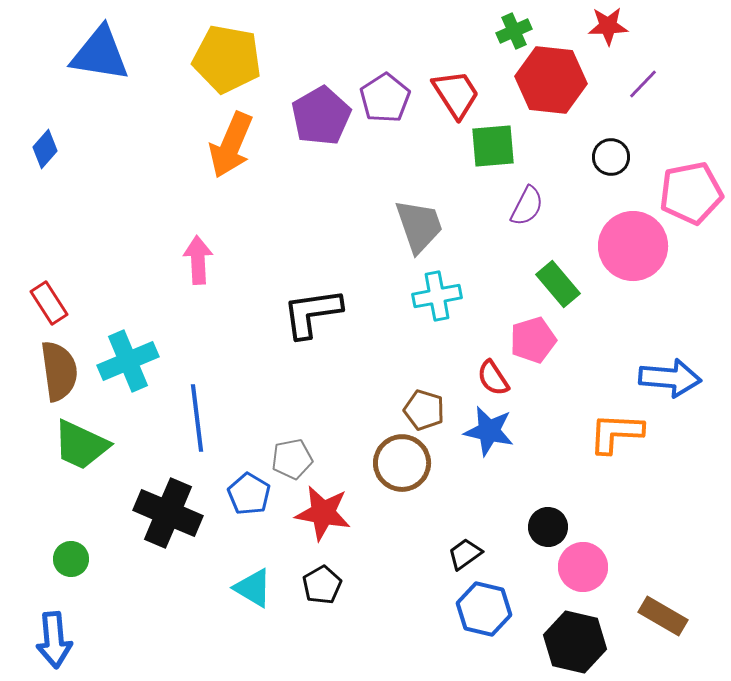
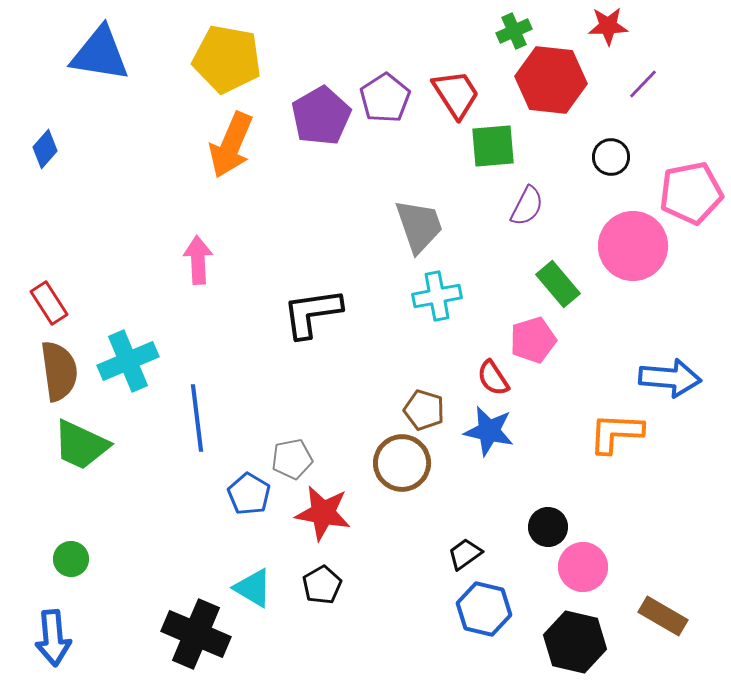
black cross at (168, 513): moved 28 px right, 121 px down
blue arrow at (54, 640): moved 1 px left, 2 px up
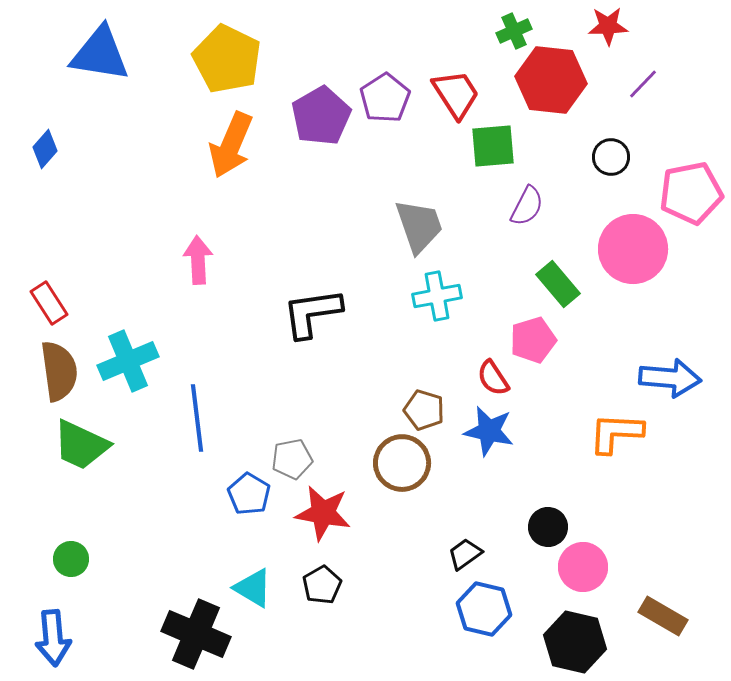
yellow pentagon at (227, 59): rotated 16 degrees clockwise
pink circle at (633, 246): moved 3 px down
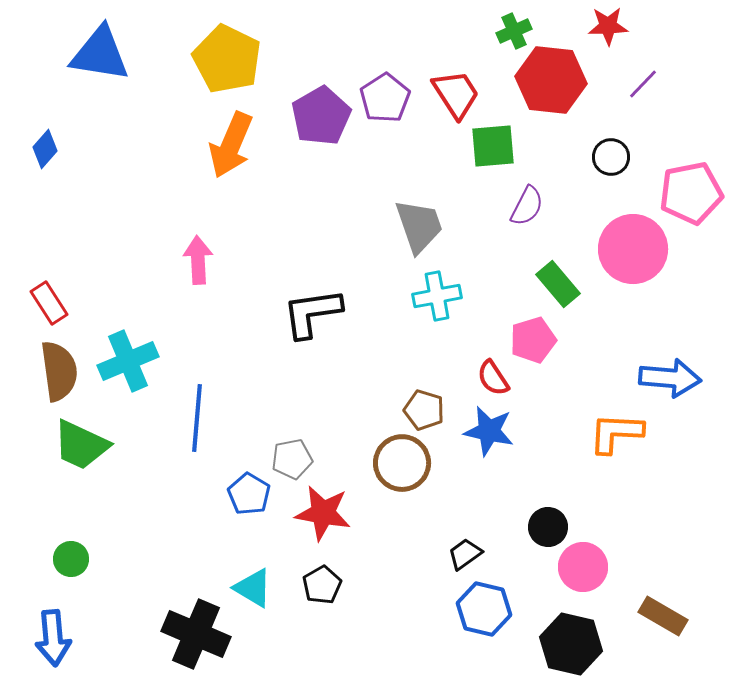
blue line at (197, 418): rotated 12 degrees clockwise
black hexagon at (575, 642): moved 4 px left, 2 px down
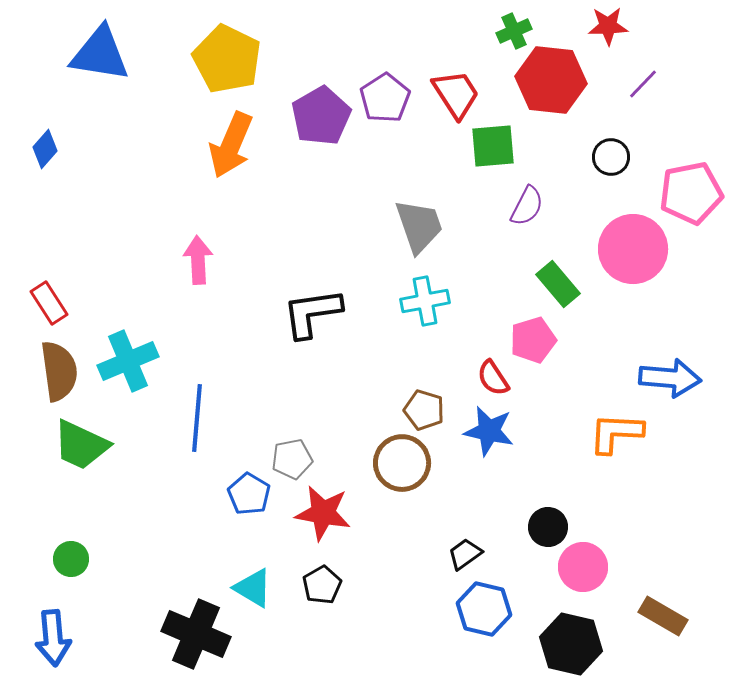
cyan cross at (437, 296): moved 12 px left, 5 px down
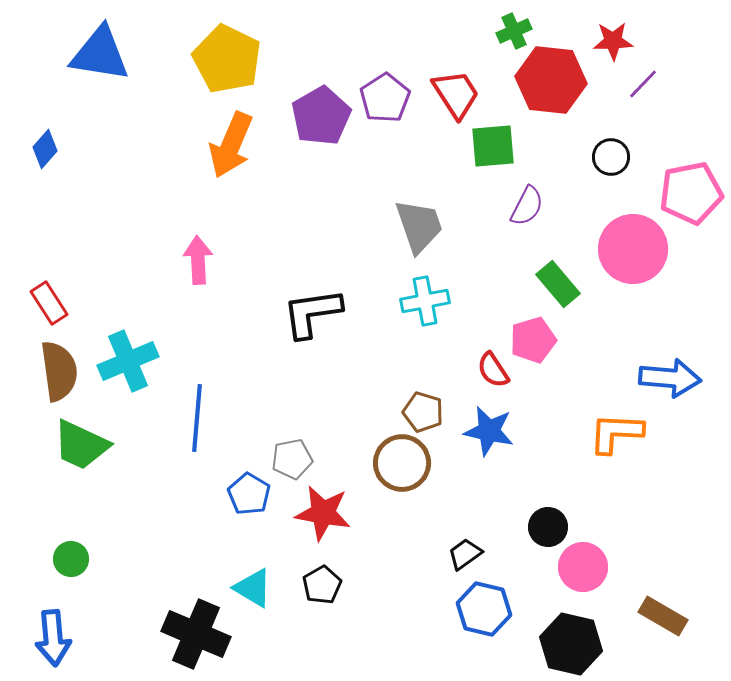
red star at (608, 26): moved 5 px right, 15 px down
red semicircle at (493, 378): moved 8 px up
brown pentagon at (424, 410): moved 1 px left, 2 px down
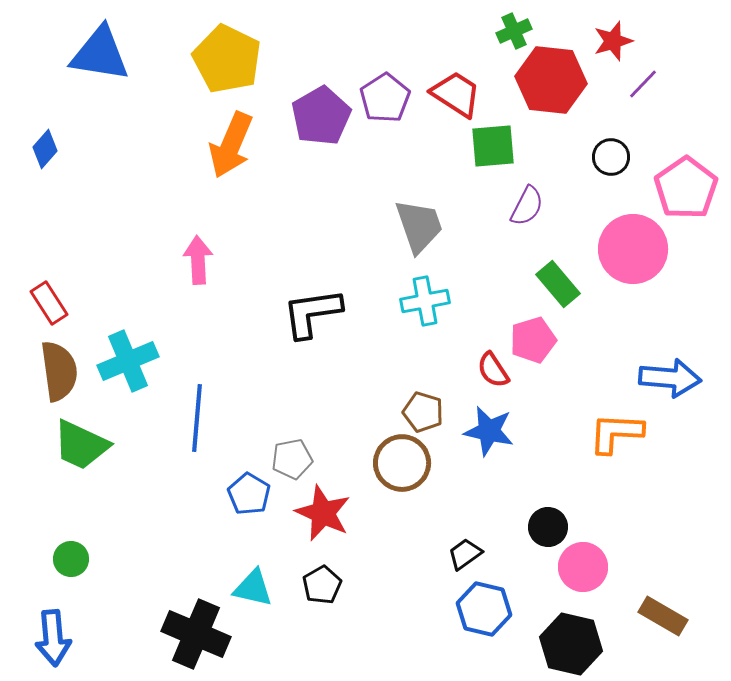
red star at (613, 41): rotated 15 degrees counterclockwise
red trapezoid at (456, 94): rotated 24 degrees counterclockwise
pink pentagon at (691, 193): moved 5 px left, 5 px up; rotated 24 degrees counterclockwise
red star at (323, 513): rotated 14 degrees clockwise
cyan triangle at (253, 588): rotated 18 degrees counterclockwise
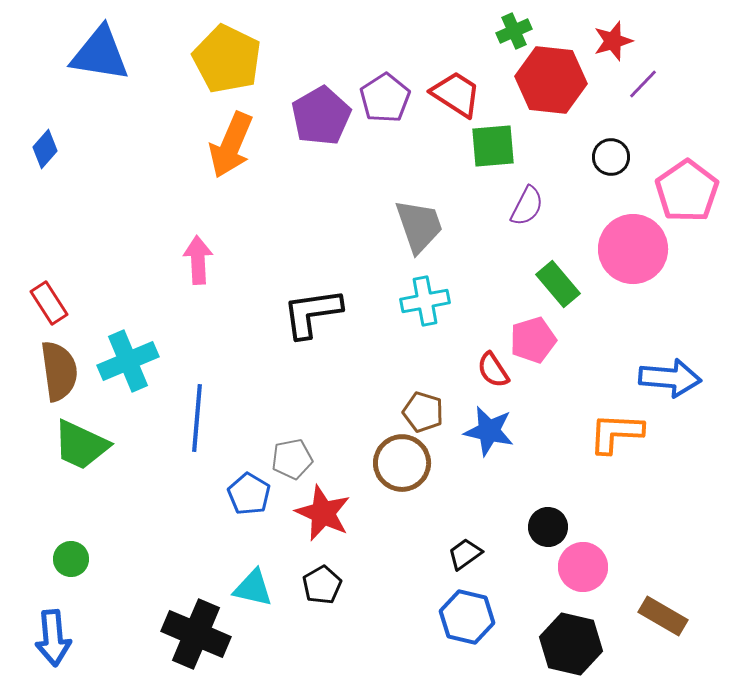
pink pentagon at (686, 188): moved 1 px right, 3 px down
blue hexagon at (484, 609): moved 17 px left, 8 px down
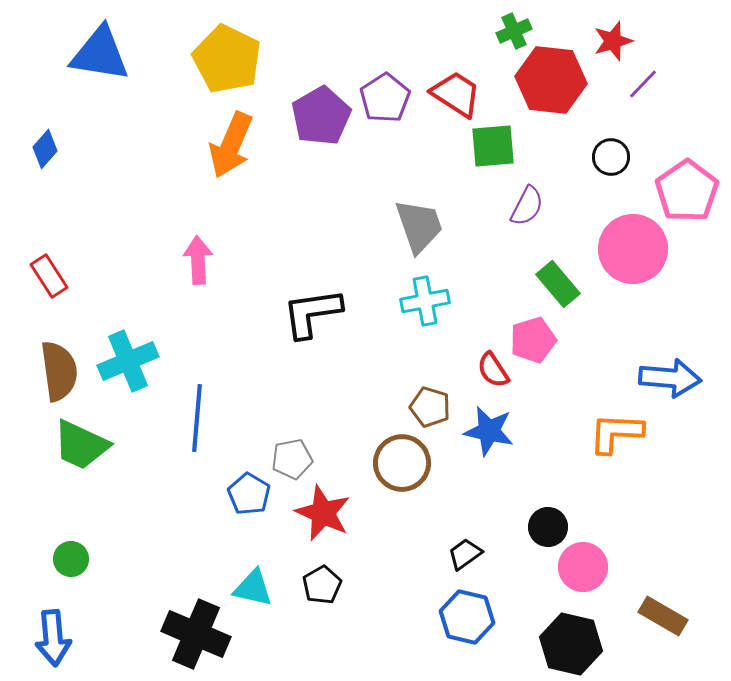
red rectangle at (49, 303): moved 27 px up
brown pentagon at (423, 412): moved 7 px right, 5 px up
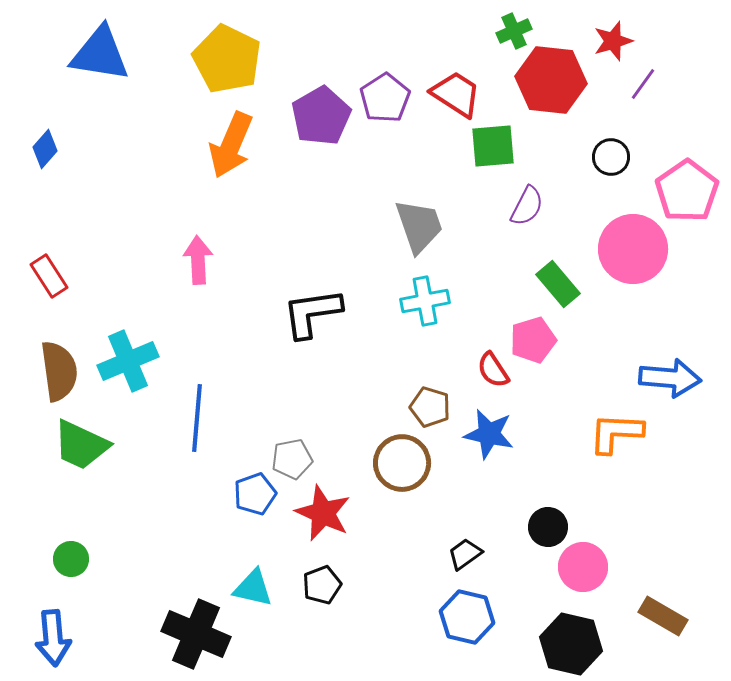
purple line at (643, 84): rotated 8 degrees counterclockwise
blue star at (489, 431): moved 3 px down
blue pentagon at (249, 494): moved 6 px right; rotated 21 degrees clockwise
black pentagon at (322, 585): rotated 9 degrees clockwise
